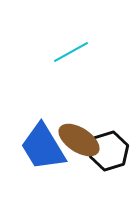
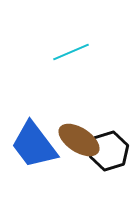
cyan line: rotated 6 degrees clockwise
blue trapezoid: moved 9 px left, 2 px up; rotated 6 degrees counterclockwise
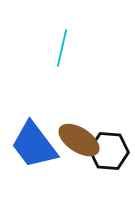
cyan line: moved 9 px left, 4 px up; rotated 54 degrees counterclockwise
black hexagon: rotated 21 degrees clockwise
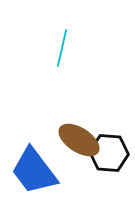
blue trapezoid: moved 26 px down
black hexagon: moved 2 px down
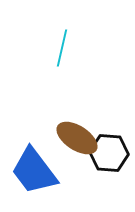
brown ellipse: moved 2 px left, 2 px up
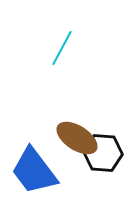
cyan line: rotated 15 degrees clockwise
black hexagon: moved 6 px left
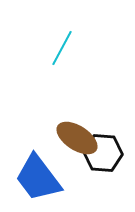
blue trapezoid: moved 4 px right, 7 px down
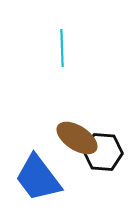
cyan line: rotated 30 degrees counterclockwise
black hexagon: moved 1 px up
